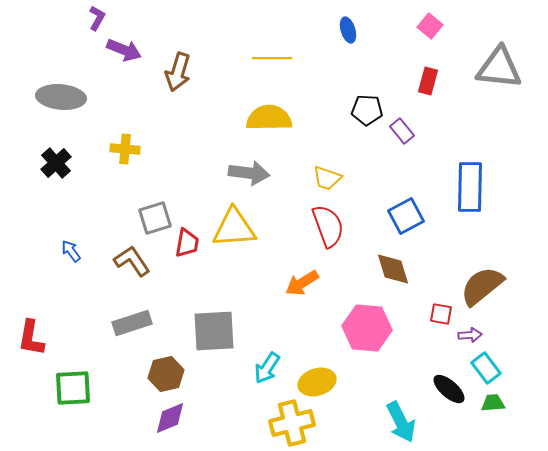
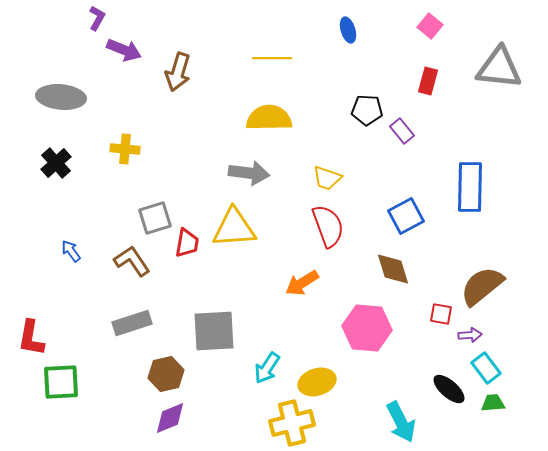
green square at (73, 388): moved 12 px left, 6 px up
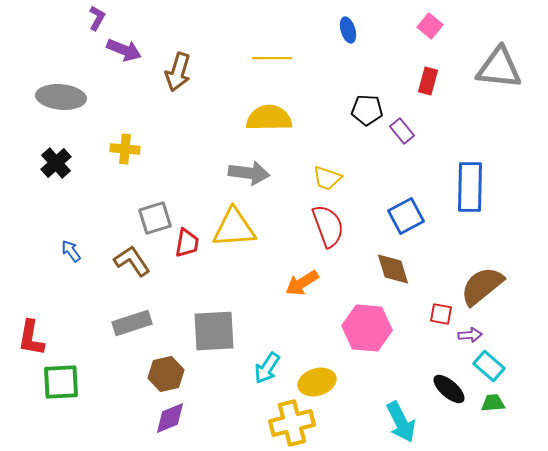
cyan rectangle at (486, 368): moved 3 px right, 2 px up; rotated 12 degrees counterclockwise
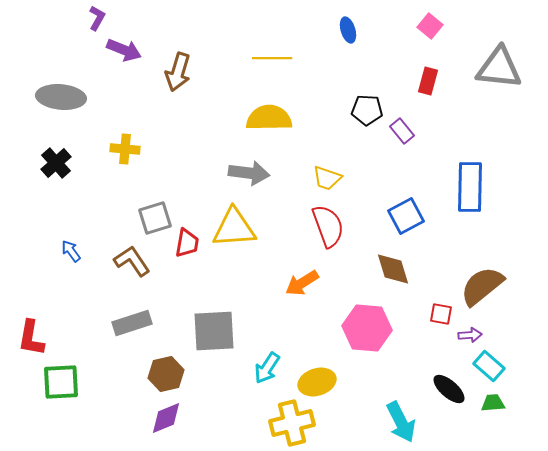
purple diamond at (170, 418): moved 4 px left
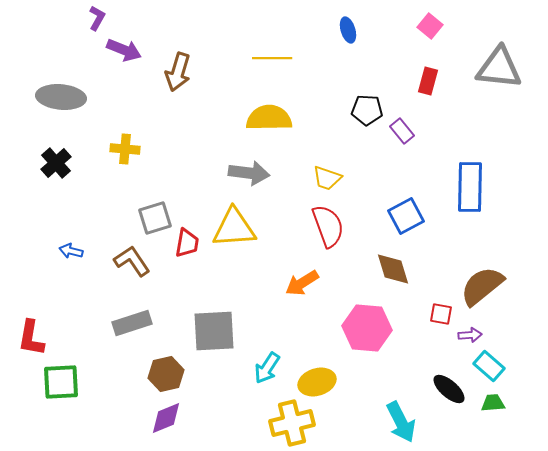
blue arrow at (71, 251): rotated 40 degrees counterclockwise
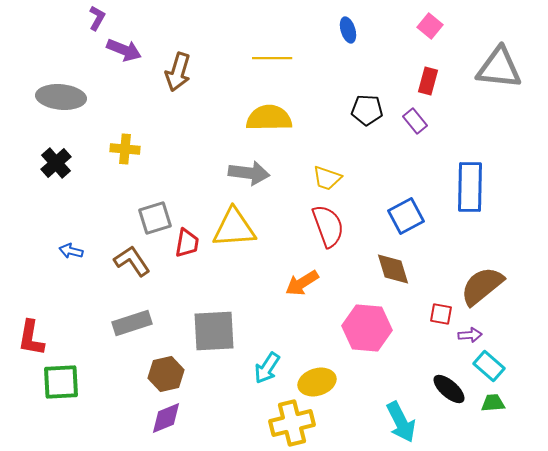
purple rectangle at (402, 131): moved 13 px right, 10 px up
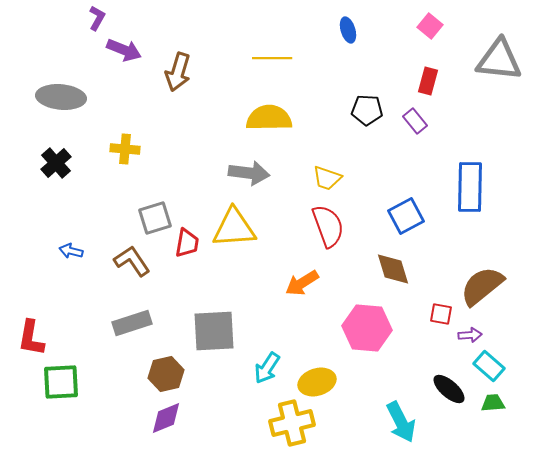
gray triangle at (499, 68): moved 8 px up
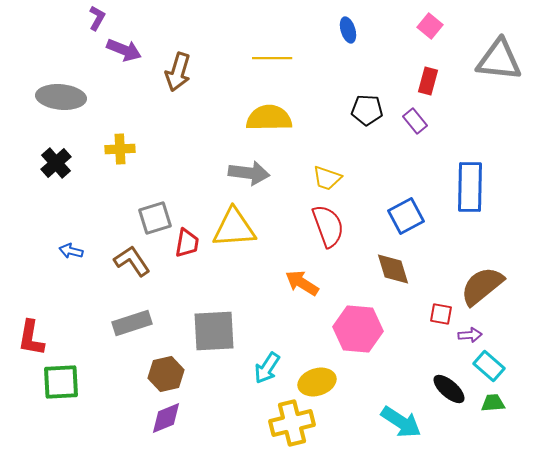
yellow cross at (125, 149): moved 5 px left; rotated 8 degrees counterclockwise
orange arrow at (302, 283): rotated 64 degrees clockwise
pink hexagon at (367, 328): moved 9 px left, 1 px down
cyan arrow at (401, 422): rotated 30 degrees counterclockwise
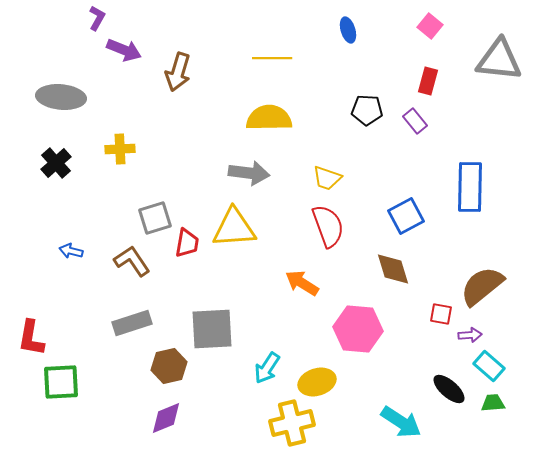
gray square at (214, 331): moved 2 px left, 2 px up
brown hexagon at (166, 374): moved 3 px right, 8 px up
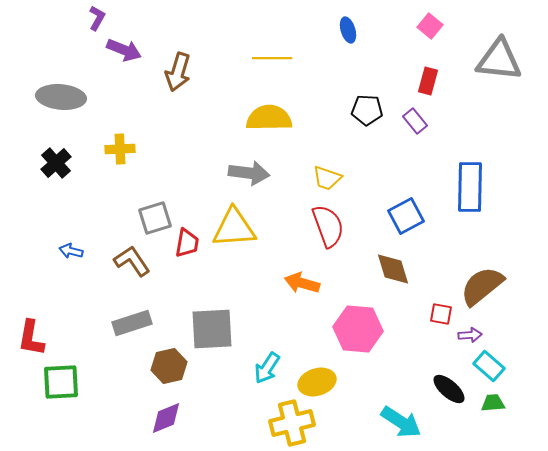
orange arrow at (302, 283): rotated 16 degrees counterclockwise
